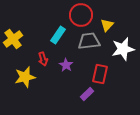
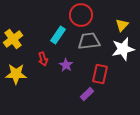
yellow triangle: moved 15 px right
yellow star: moved 9 px left, 3 px up; rotated 15 degrees clockwise
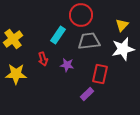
purple star: moved 1 px right; rotated 24 degrees counterclockwise
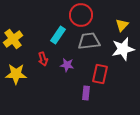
purple rectangle: moved 1 px left, 1 px up; rotated 40 degrees counterclockwise
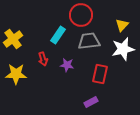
purple rectangle: moved 5 px right, 9 px down; rotated 56 degrees clockwise
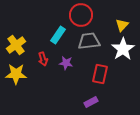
yellow cross: moved 3 px right, 6 px down
white star: rotated 20 degrees counterclockwise
purple star: moved 1 px left, 2 px up
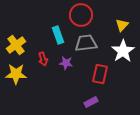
cyan rectangle: rotated 54 degrees counterclockwise
gray trapezoid: moved 3 px left, 2 px down
white star: moved 2 px down
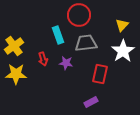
red circle: moved 2 px left
yellow cross: moved 2 px left, 1 px down
